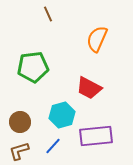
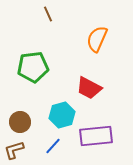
brown L-shape: moved 5 px left, 1 px up
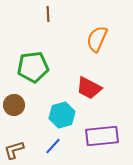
brown line: rotated 21 degrees clockwise
brown circle: moved 6 px left, 17 px up
purple rectangle: moved 6 px right
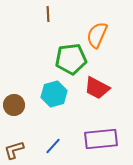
orange semicircle: moved 4 px up
green pentagon: moved 38 px right, 8 px up
red trapezoid: moved 8 px right
cyan hexagon: moved 8 px left, 21 px up
purple rectangle: moved 1 px left, 3 px down
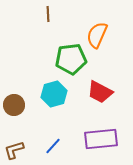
red trapezoid: moved 3 px right, 4 px down
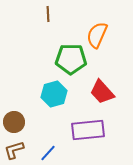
green pentagon: rotated 8 degrees clockwise
red trapezoid: moved 2 px right; rotated 20 degrees clockwise
brown circle: moved 17 px down
purple rectangle: moved 13 px left, 9 px up
blue line: moved 5 px left, 7 px down
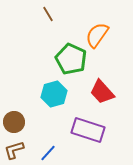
brown line: rotated 28 degrees counterclockwise
orange semicircle: rotated 12 degrees clockwise
green pentagon: rotated 24 degrees clockwise
purple rectangle: rotated 24 degrees clockwise
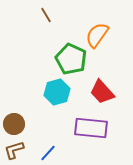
brown line: moved 2 px left, 1 px down
cyan hexagon: moved 3 px right, 2 px up
brown circle: moved 2 px down
purple rectangle: moved 3 px right, 2 px up; rotated 12 degrees counterclockwise
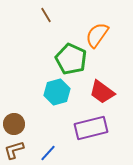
red trapezoid: rotated 12 degrees counterclockwise
purple rectangle: rotated 20 degrees counterclockwise
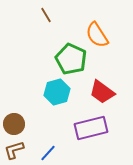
orange semicircle: rotated 68 degrees counterclockwise
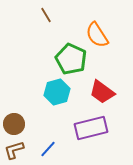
blue line: moved 4 px up
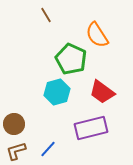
brown L-shape: moved 2 px right, 1 px down
